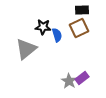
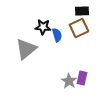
black rectangle: moved 1 px down
purple rectangle: rotated 40 degrees counterclockwise
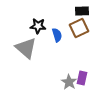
black star: moved 5 px left, 1 px up
gray triangle: moved 1 px up; rotated 40 degrees counterclockwise
gray star: moved 1 px down
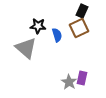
black rectangle: rotated 64 degrees counterclockwise
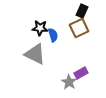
black star: moved 2 px right, 2 px down
blue semicircle: moved 4 px left
gray triangle: moved 9 px right, 6 px down; rotated 15 degrees counterclockwise
purple rectangle: moved 1 px left, 5 px up; rotated 48 degrees clockwise
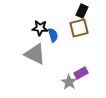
brown square: rotated 12 degrees clockwise
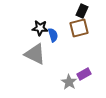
purple rectangle: moved 3 px right, 1 px down
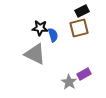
black rectangle: rotated 40 degrees clockwise
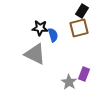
black rectangle: rotated 32 degrees counterclockwise
purple rectangle: rotated 40 degrees counterclockwise
